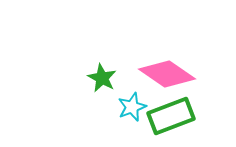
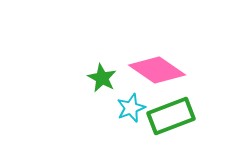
pink diamond: moved 10 px left, 4 px up
cyan star: moved 1 px left, 1 px down
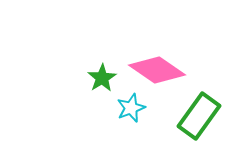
green star: rotated 12 degrees clockwise
green rectangle: moved 28 px right; rotated 33 degrees counterclockwise
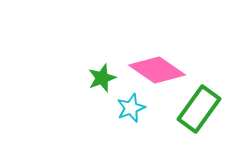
green star: rotated 12 degrees clockwise
green rectangle: moved 7 px up
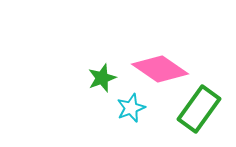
pink diamond: moved 3 px right, 1 px up
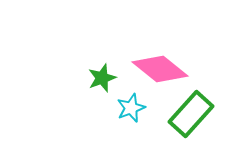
pink diamond: rotated 4 degrees clockwise
green rectangle: moved 8 px left, 5 px down; rotated 6 degrees clockwise
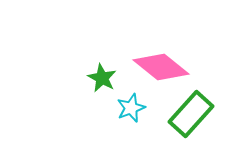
pink diamond: moved 1 px right, 2 px up
green star: rotated 24 degrees counterclockwise
